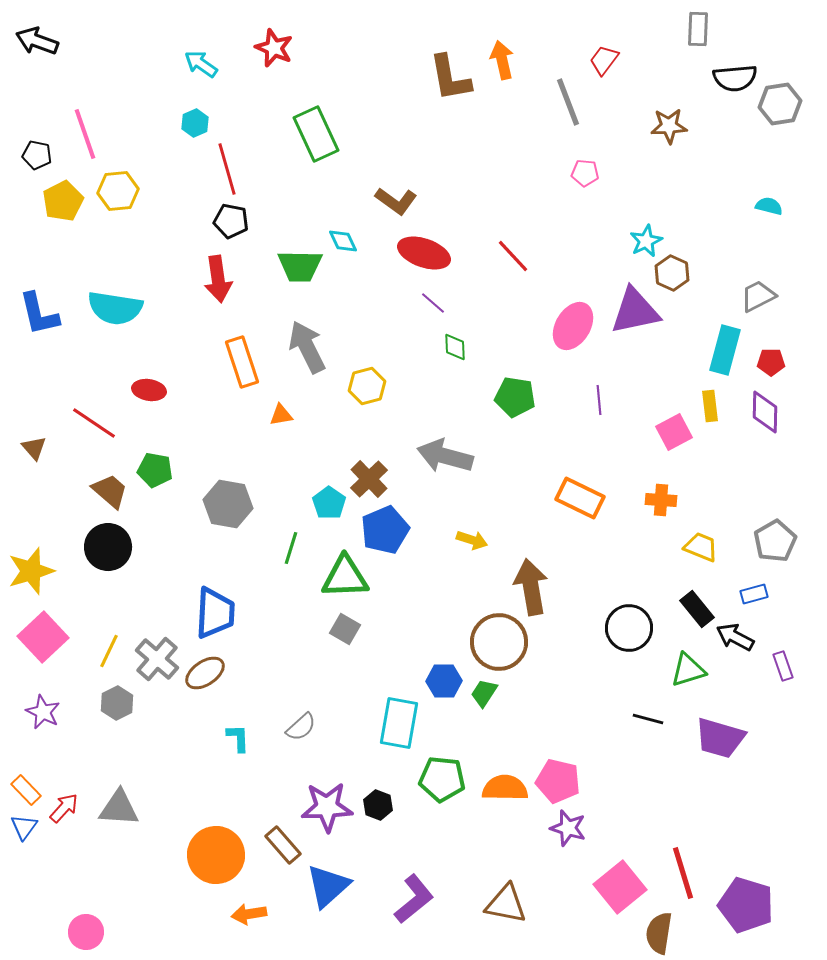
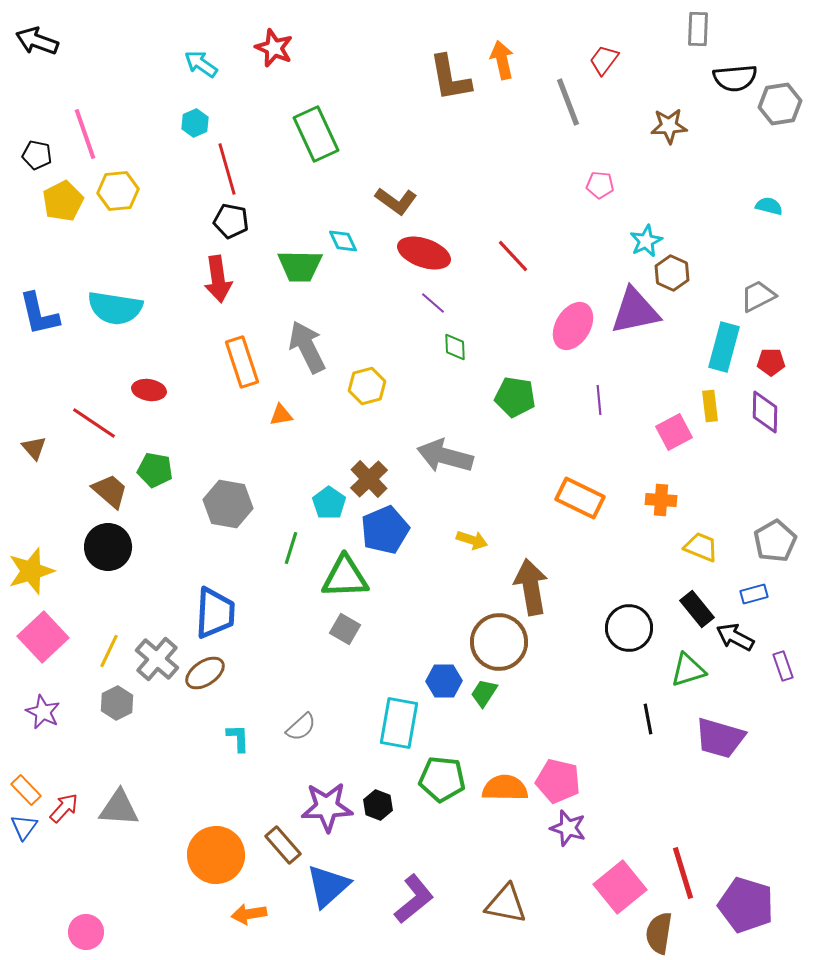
pink pentagon at (585, 173): moved 15 px right, 12 px down
cyan rectangle at (725, 350): moved 1 px left, 3 px up
black line at (648, 719): rotated 64 degrees clockwise
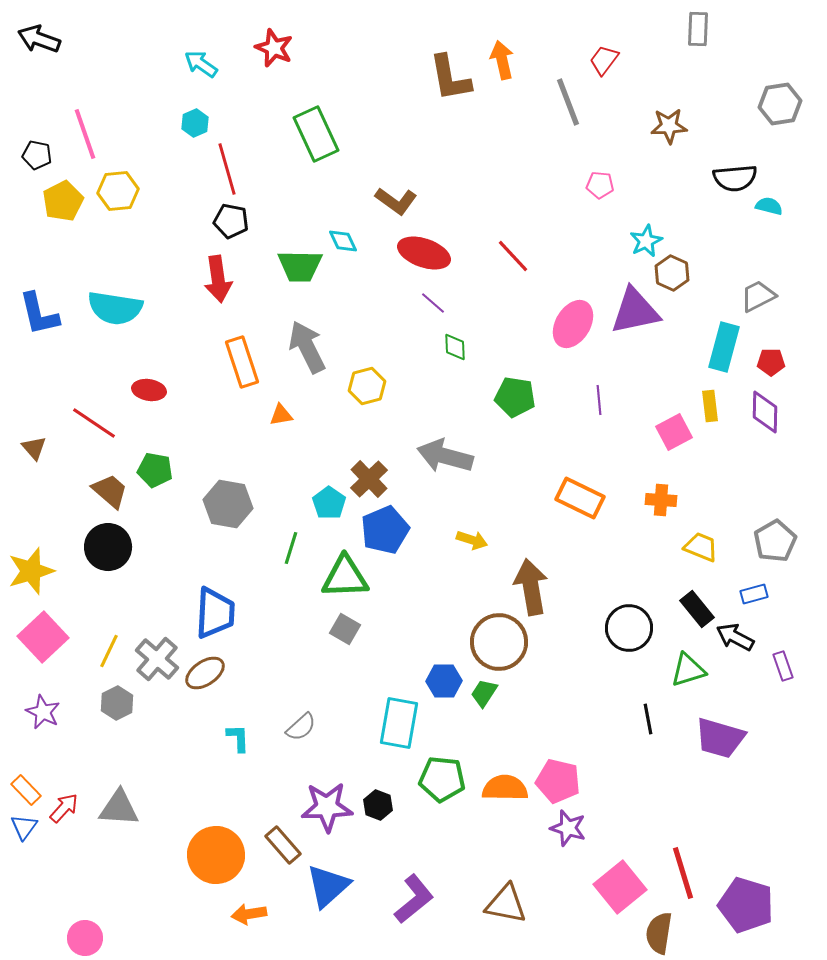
black arrow at (37, 41): moved 2 px right, 2 px up
black semicircle at (735, 78): moved 100 px down
pink ellipse at (573, 326): moved 2 px up
pink circle at (86, 932): moved 1 px left, 6 px down
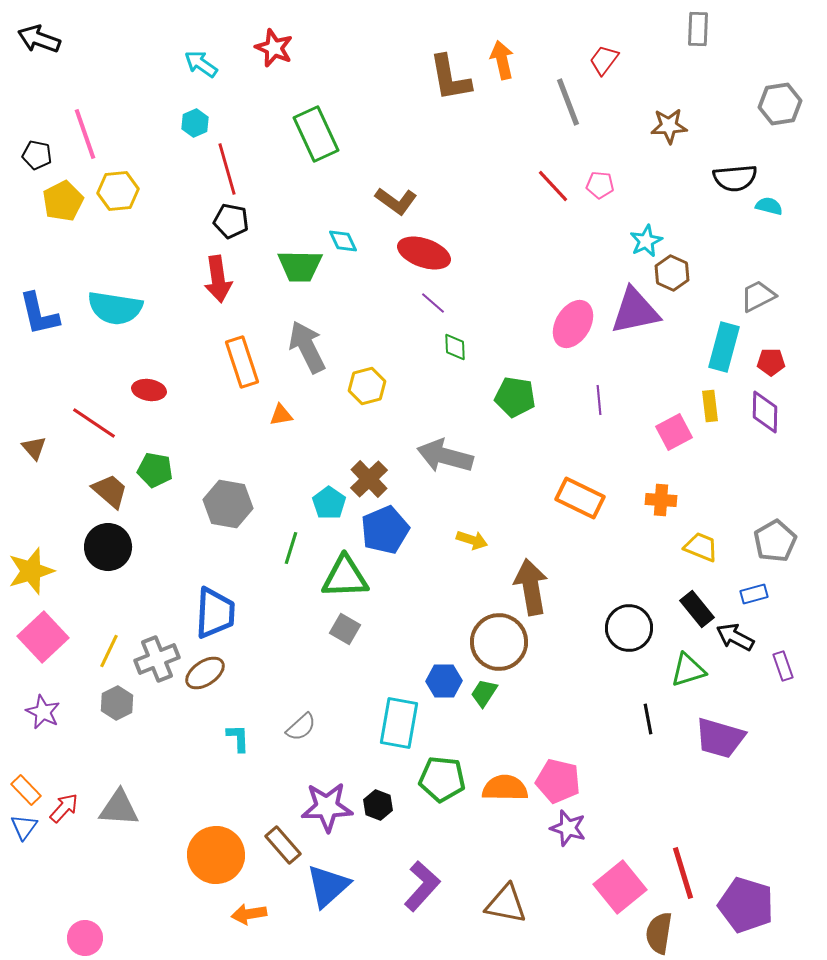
red line at (513, 256): moved 40 px right, 70 px up
gray cross at (157, 659): rotated 27 degrees clockwise
purple L-shape at (414, 899): moved 8 px right, 13 px up; rotated 9 degrees counterclockwise
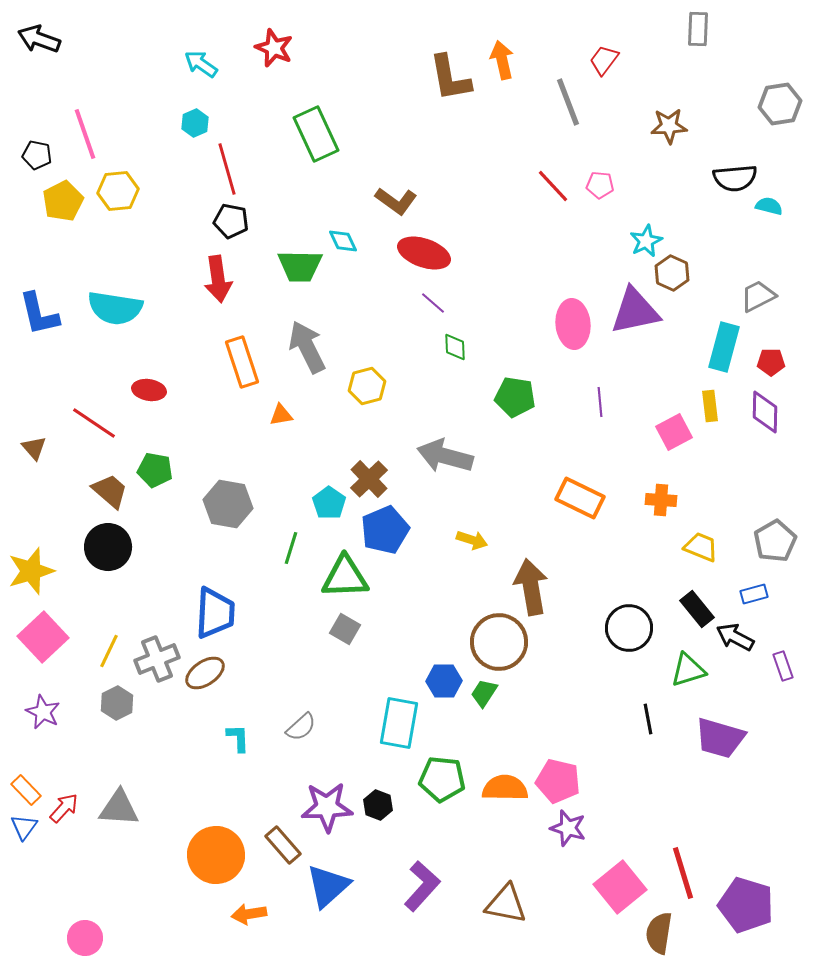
pink ellipse at (573, 324): rotated 36 degrees counterclockwise
purple line at (599, 400): moved 1 px right, 2 px down
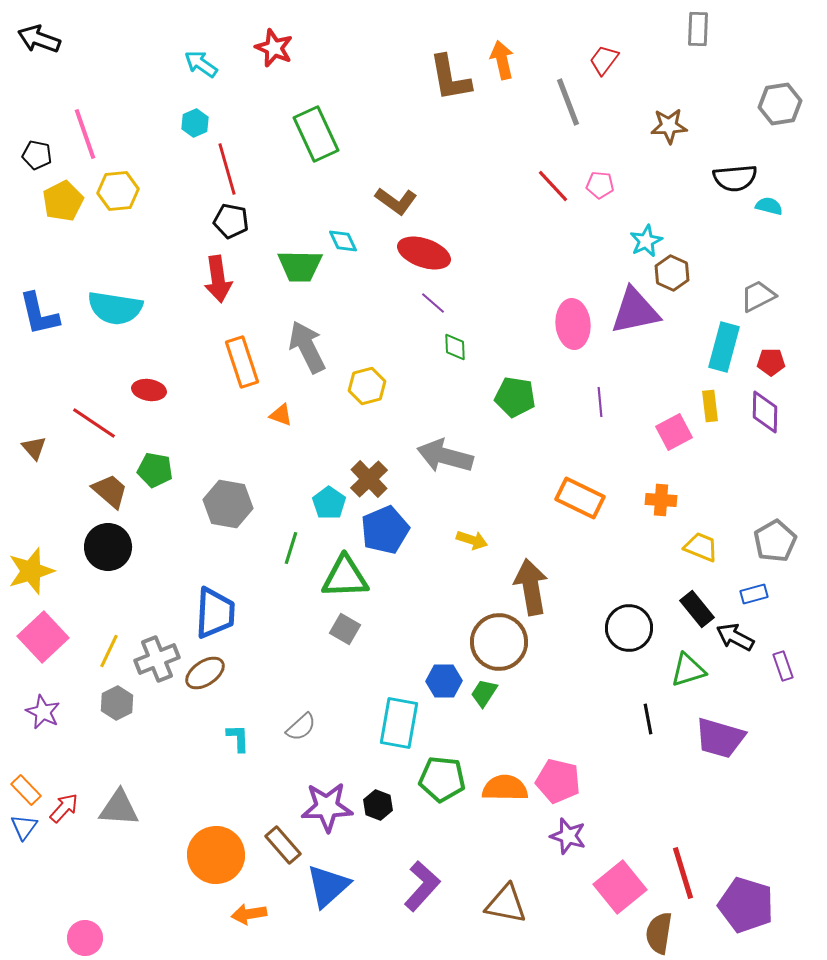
orange triangle at (281, 415): rotated 30 degrees clockwise
purple star at (568, 828): moved 8 px down
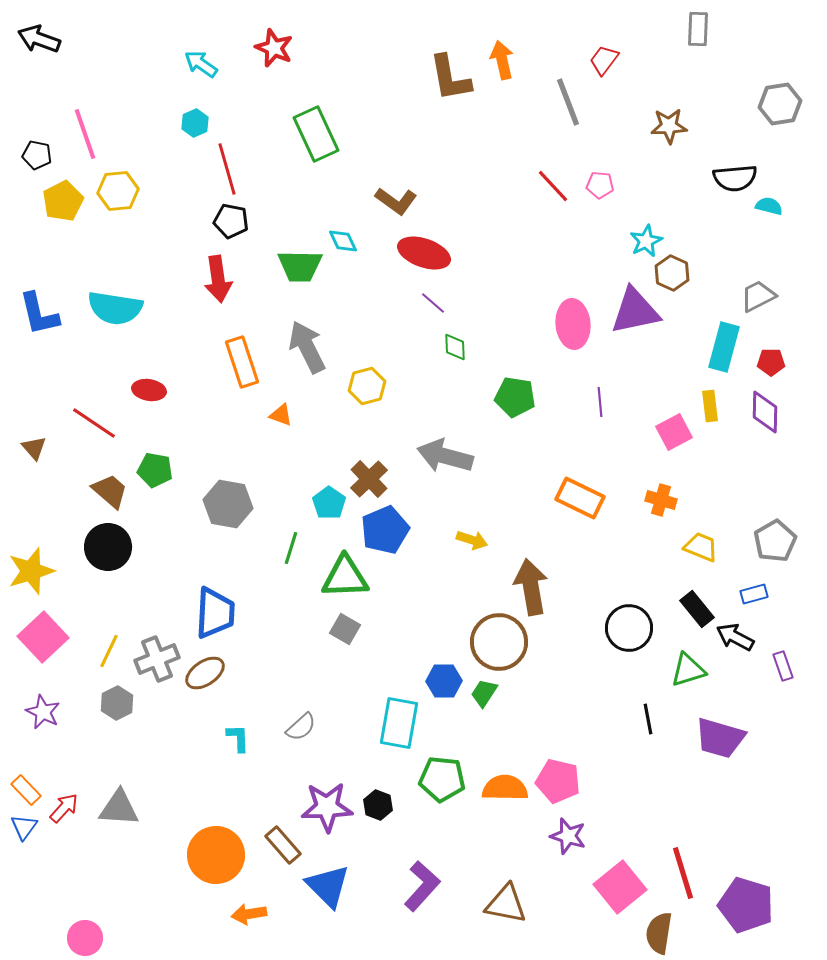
orange cross at (661, 500): rotated 12 degrees clockwise
blue triangle at (328, 886): rotated 33 degrees counterclockwise
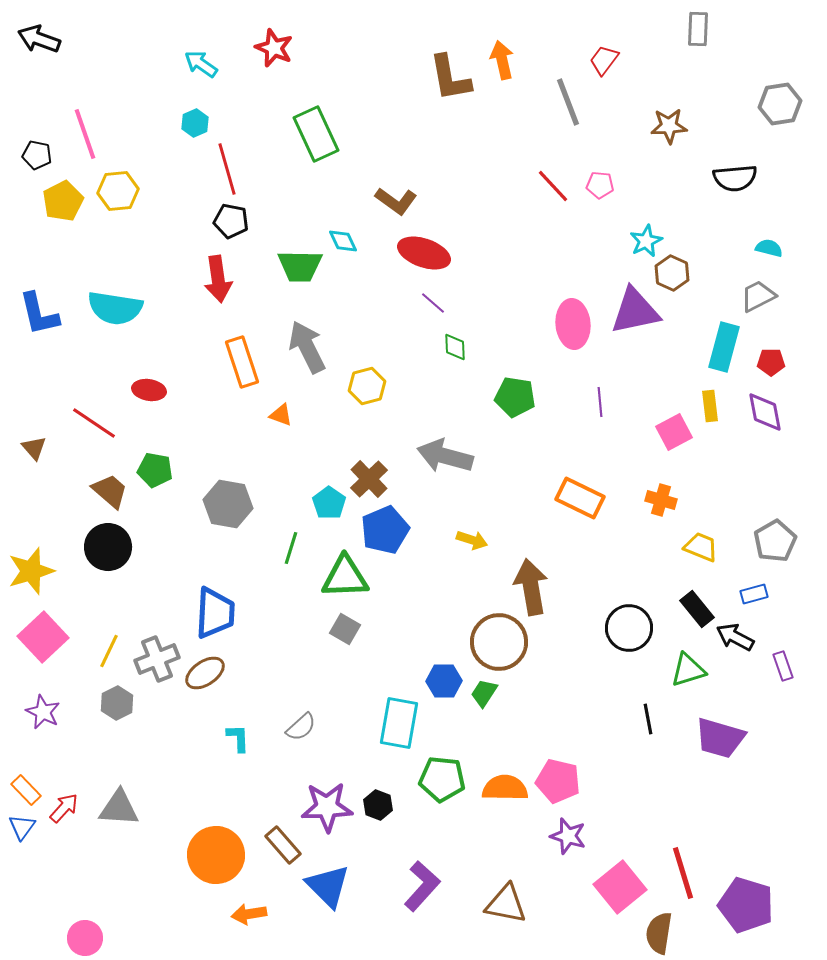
cyan semicircle at (769, 206): moved 42 px down
purple diamond at (765, 412): rotated 12 degrees counterclockwise
blue triangle at (24, 827): moved 2 px left
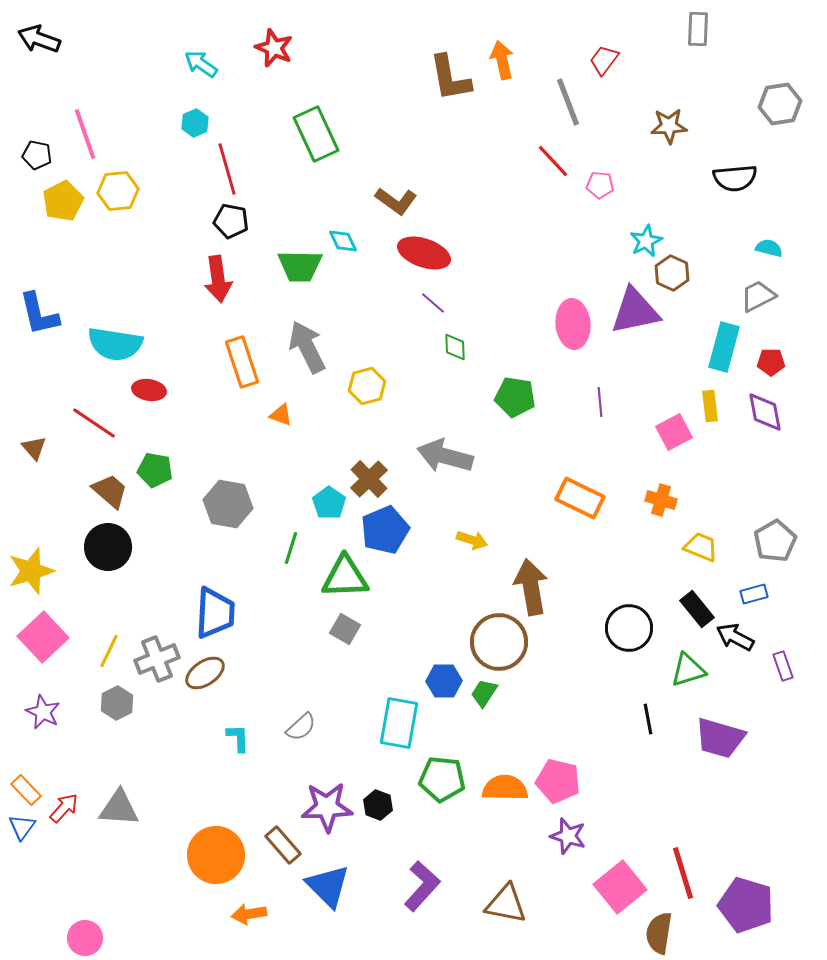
red line at (553, 186): moved 25 px up
cyan semicircle at (115, 308): moved 36 px down
